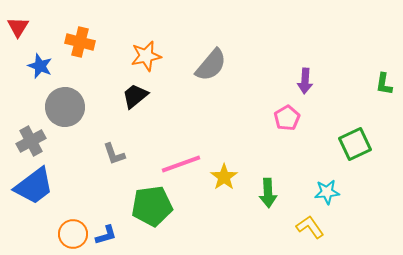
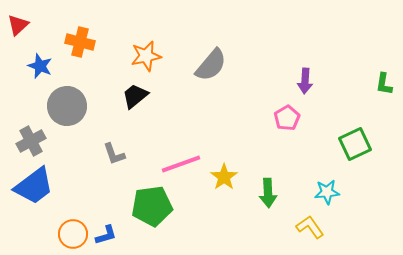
red triangle: moved 2 px up; rotated 15 degrees clockwise
gray circle: moved 2 px right, 1 px up
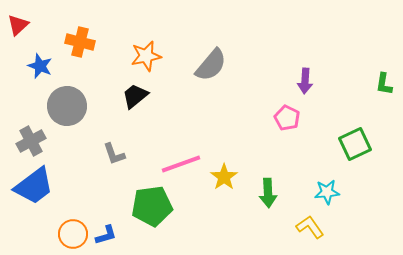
pink pentagon: rotated 15 degrees counterclockwise
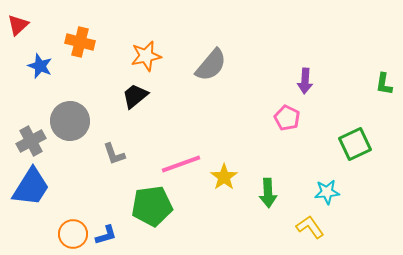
gray circle: moved 3 px right, 15 px down
blue trapezoid: moved 3 px left, 1 px down; rotated 21 degrees counterclockwise
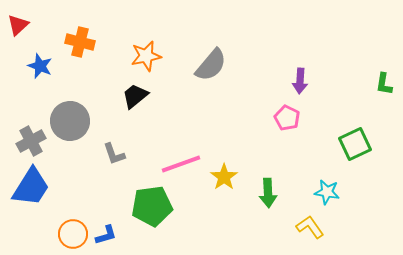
purple arrow: moved 5 px left
cyan star: rotated 15 degrees clockwise
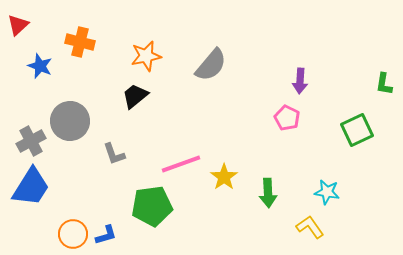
green square: moved 2 px right, 14 px up
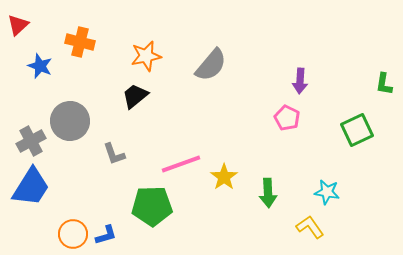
green pentagon: rotated 6 degrees clockwise
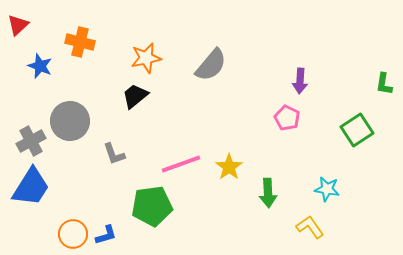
orange star: moved 2 px down
green square: rotated 8 degrees counterclockwise
yellow star: moved 5 px right, 10 px up
cyan star: moved 3 px up
green pentagon: rotated 6 degrees counterclockwise
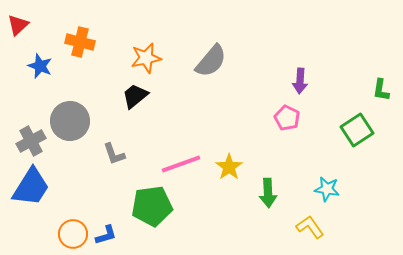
gray semicircle: moved 4 px up
green L-shape: moved 3 px left, 6 px down
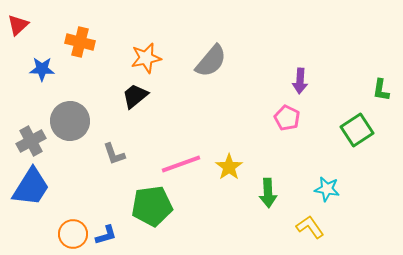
blue star: moved 2 px right, 3 px down; rotated 20 degrees counterclockwise
